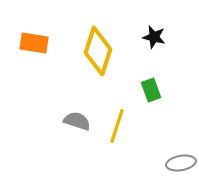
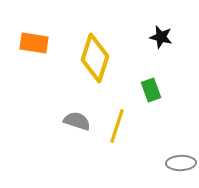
black star: moved 7 px right
yellow diamond: moved 3 px left, 7 px down
gray ellipse: rotated 8 degrees clockwise
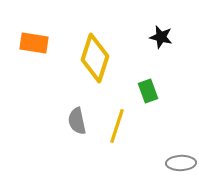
green rectangle: moved 3 px left, 1 px down
gray semicircle: rotated 120 degrees counterclockwise
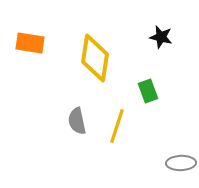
orange rectangle: moved 4 px left
yellow diamond: rotated 9 degrees counterclockwise
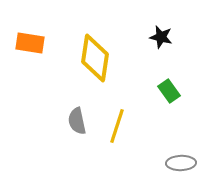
green rectangle: moved 21 px right; rotated 15 degrees counterclockwise
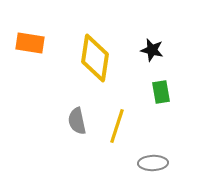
black star: moved 9 px left, 13 px down
green rectangle: moved 8 px left, 1 px down; rotated 25 degrees clockwise
gray ellipse: moved 28 px left
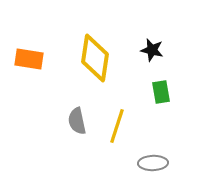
orange rectangle: moved 1 px left, 16 px down
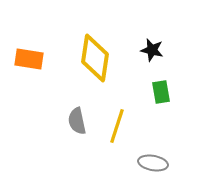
gray ellipse: rotated 12 degrees clockwise
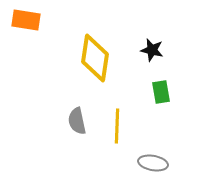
orange rectangle: moved 3 px left, 39 px up
yellow line: rotated 16 degrees counterclockwise
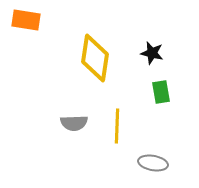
black star: moved 3 px down
gray semicircle: moved 3 px left, 2 px down; rotated 80 degrees counterclockwise
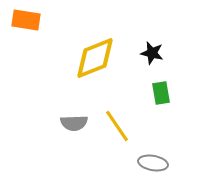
yellow diamond: rotated 60 degrees clockwise
green rectangle: moved 1 px down
yellow line: rotated 36 degrees counterclockwise
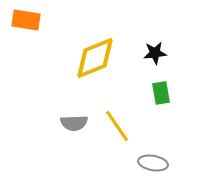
black star: moved 3 px right; rotated 20 degrees counterclockwise
